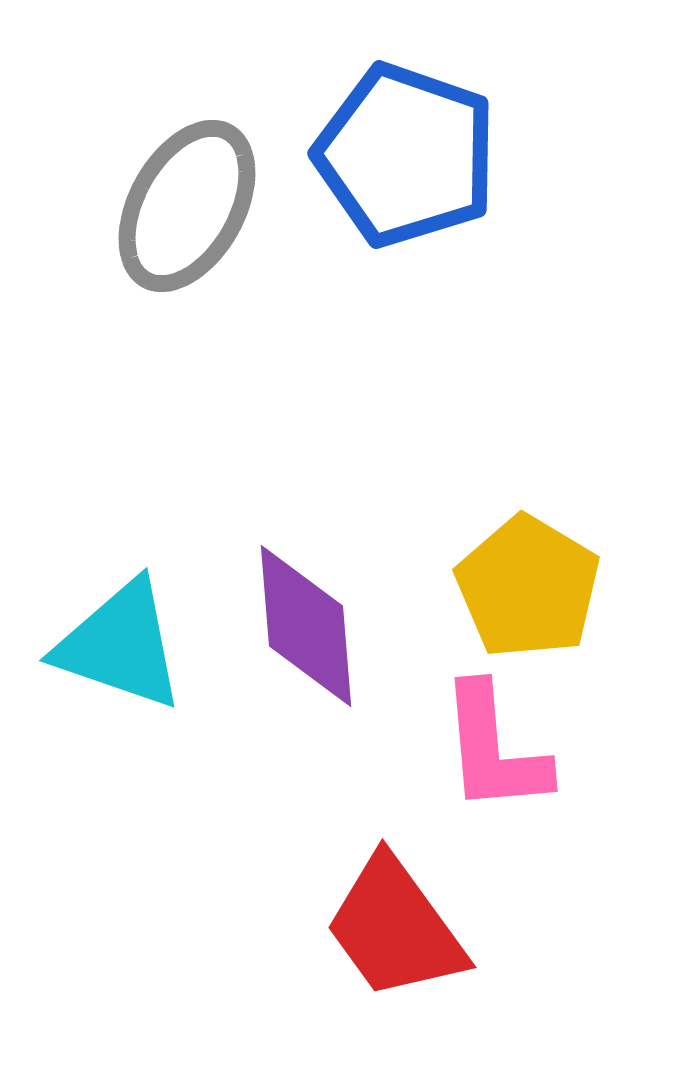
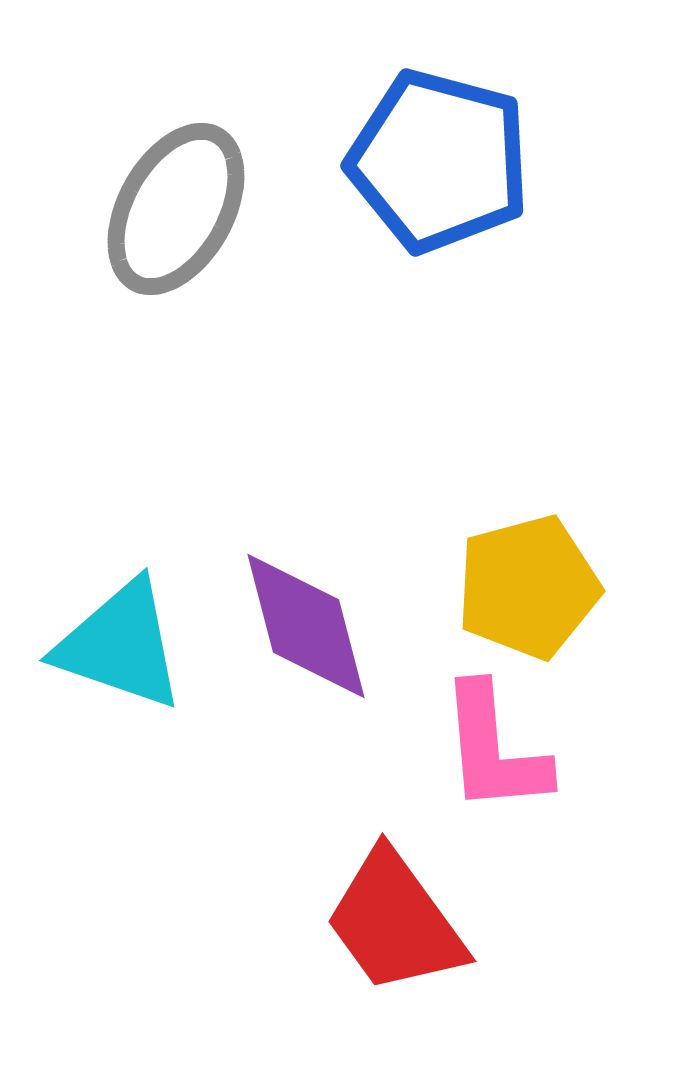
blue pentagon: moved 33 px right, 6 px down; rotated 4 degrees counterclockwise
gray ellipse: moved 11 px left, 3 px down
yellow pentagon: rotated 26 degrees clockwise
purple diamond: rotated 10 degrees counterclockwise
red trapezoid: moved 6 px up
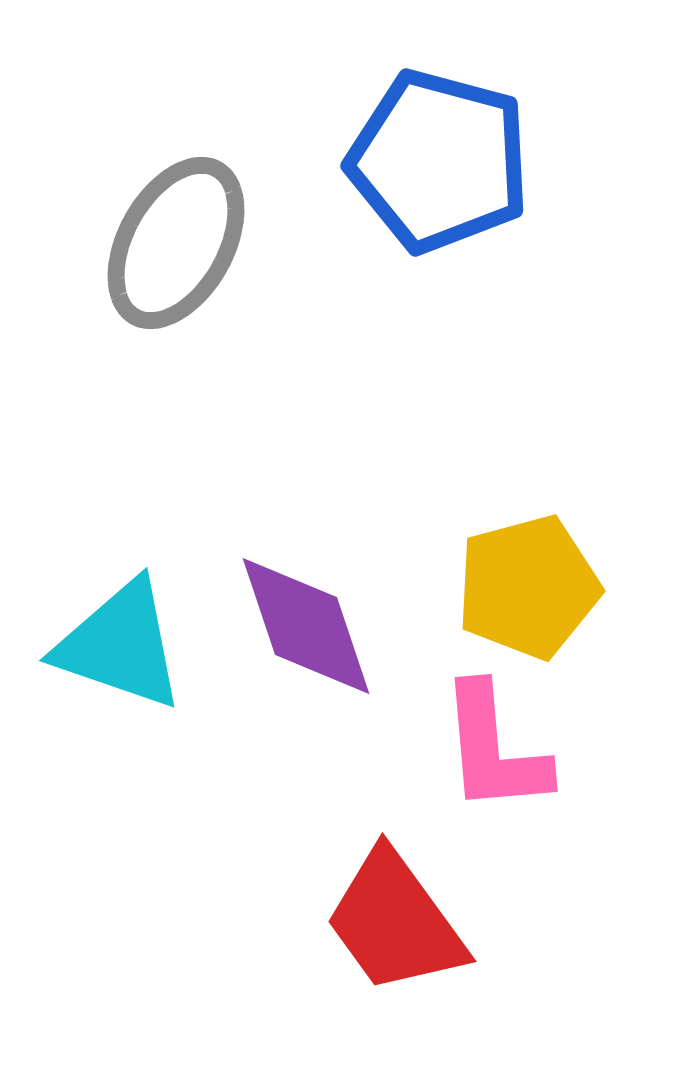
gray ellipse: moved 34 px down
purple diamond: rotated 4 degrees counterclockwise
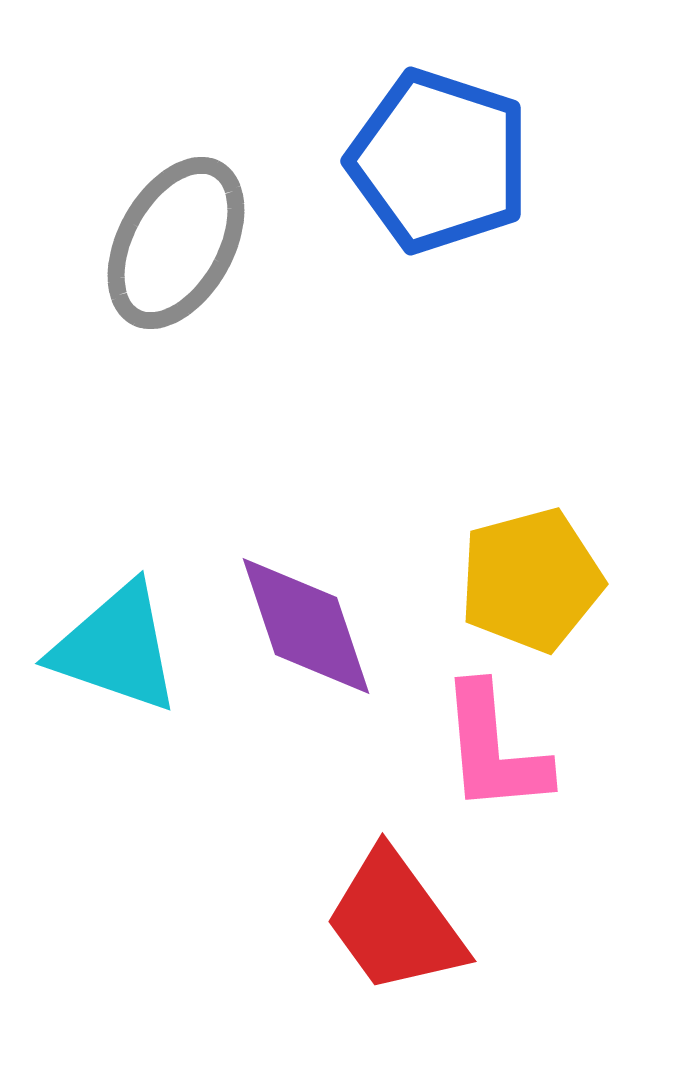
blue pentagon: rotated 3 degrees clockwise
yellow pentagon: moved 3 px right, 7 px up
cyan triangle: moved 4 px left, 3 px down
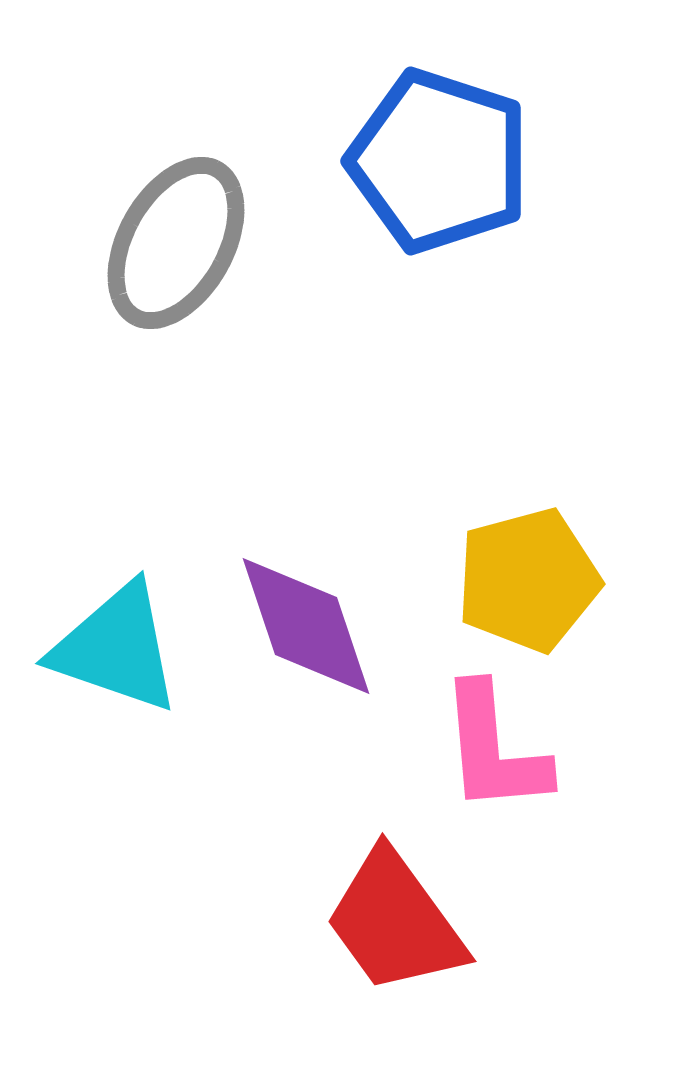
yellow pentagon: moved 3 px left
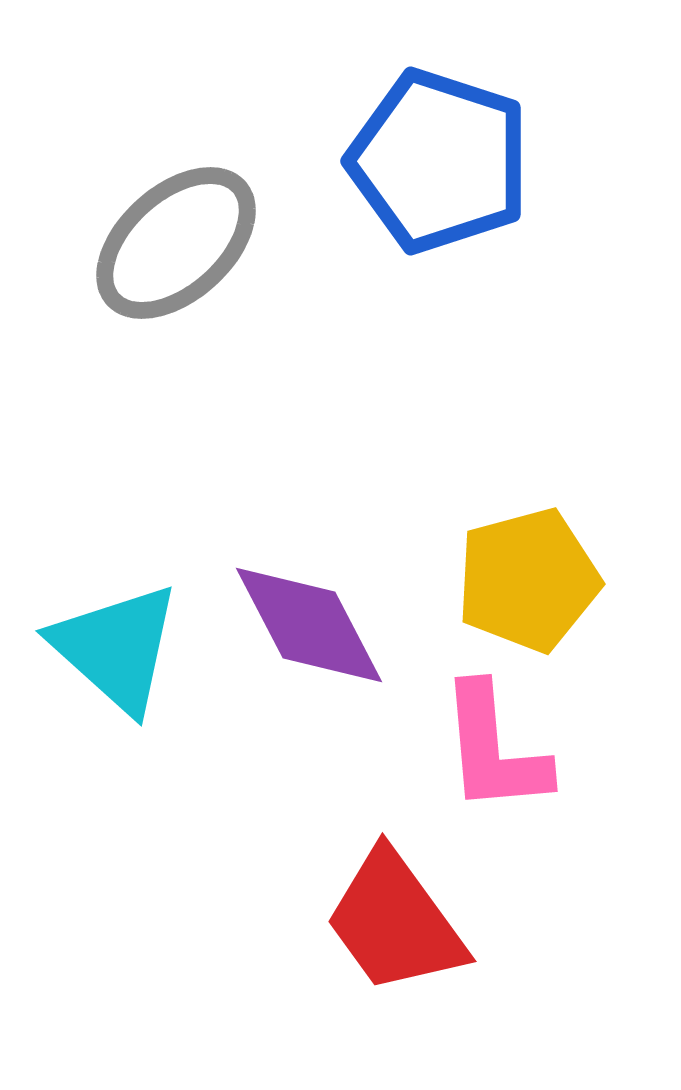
gray ellipse: rotated 19 degrees clockwise
purple diamond: moved 3 px right, 1 px up; rotated 9 degrees counterclockwise
cyan triangle: rotated 23 degrees clockwise
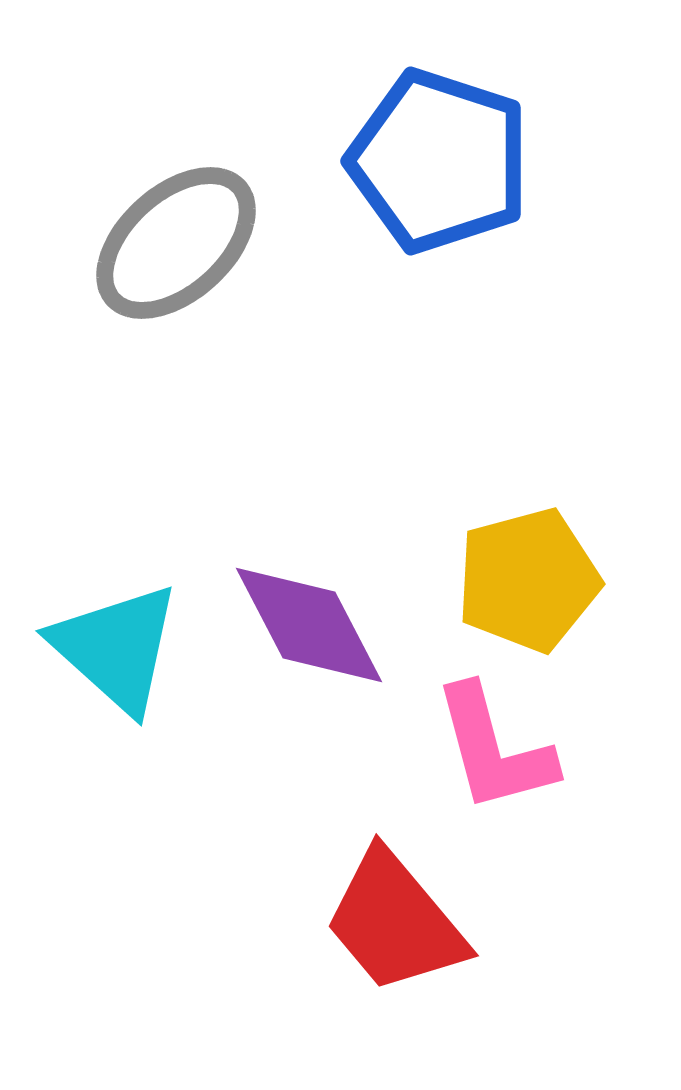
pink L-shape: rotated 10 degrees counterclockwise
red trapezoid: rotated 4 degrees counterclockwise
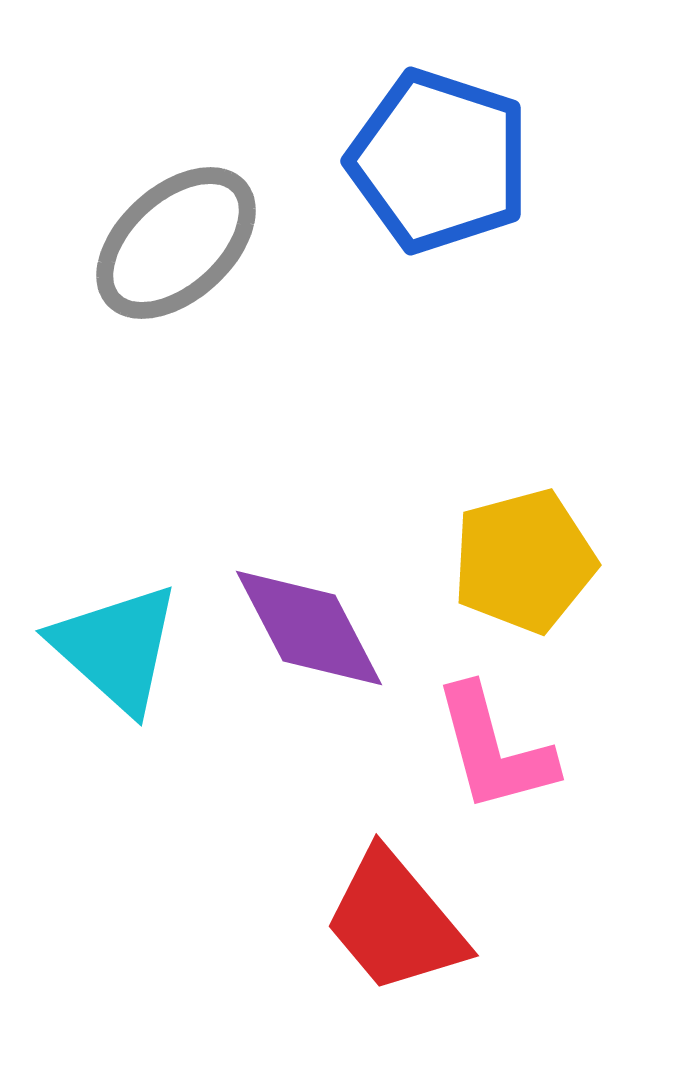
yellow pentagon: moved 4 px left, 19 px up
purple diamond: moved 3 px down
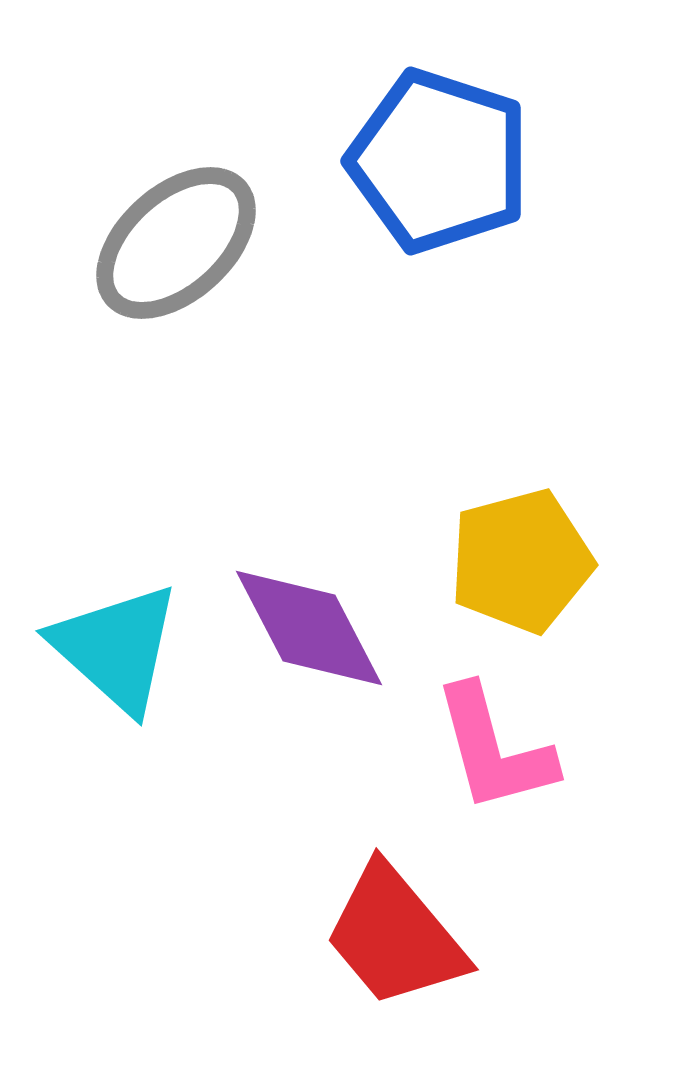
yellow pentagon: moved 3 px left
red trapezoid: moved 14 px down
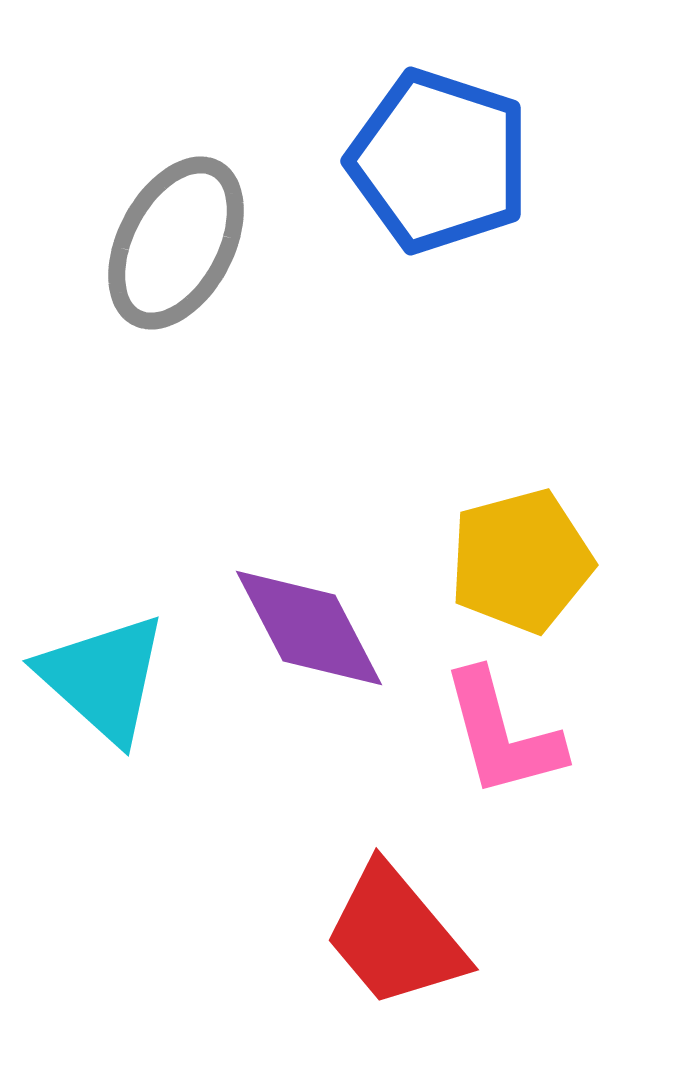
gray ellipse: rotated 20 degrees counterclockwise
cyan triangle: moved 13 px left, 30 px down
pink L-shape: moved 8 px right, 15 px up
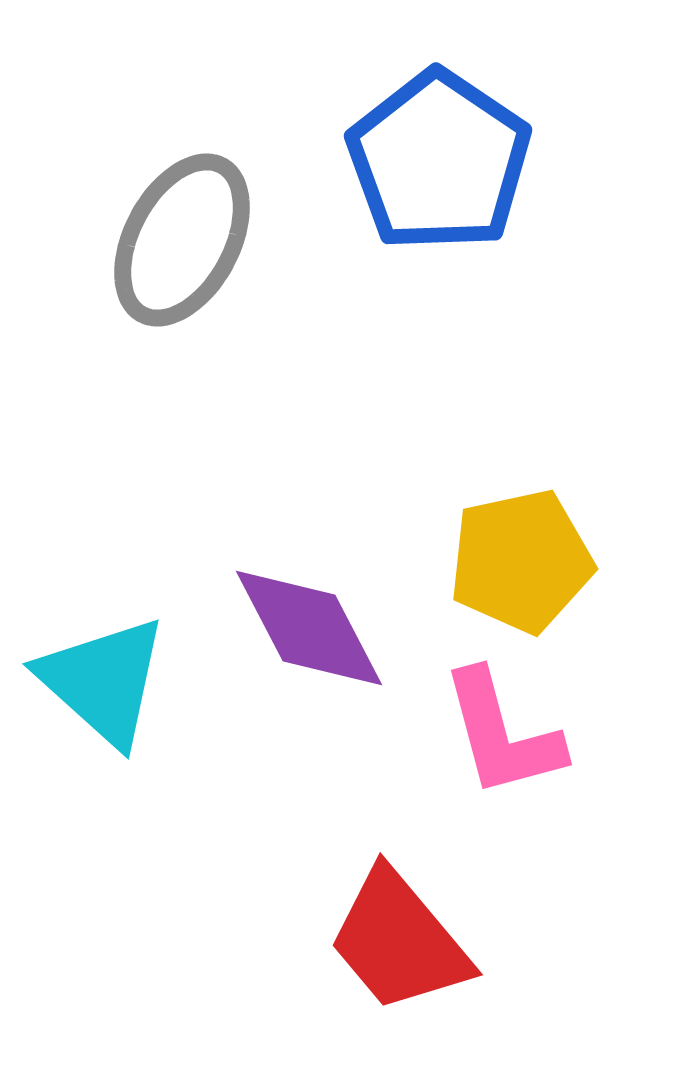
blue pentagon: rotated 16 degrees clockwise
gray ellipse: moved 6 px right, 3 px up
yellow pentagon: rotated 3 degrees clockwise
cyan triangle: moved 3 px down
red trapezoid: moved 4 px right, 5 px down
